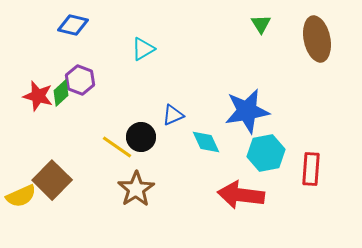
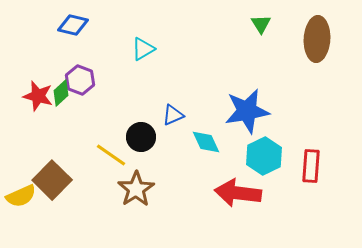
brown ellipse: rotated 15 degrees clockwise
yellow line: moved 6 px left, 8 px down
cyan hexagon: moved 2 px left, 3 px down; rotated 15 degrees counterclockwise
red rectangle: moved 3 px up
red arrow: moved 3 px left, 2 px up
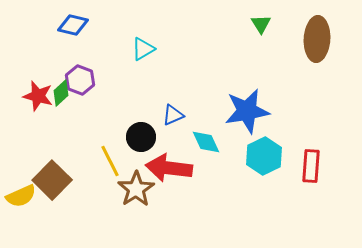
yellow line: moved 1 px left, 6 px down; rotated 28 degrees clockwise
red arrow: moved 69 px left, 25 px up
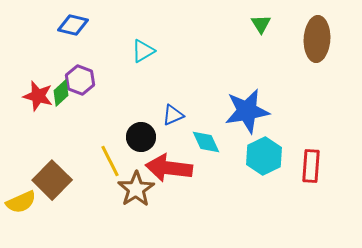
cyan triangle: moved 2 px down
yellow semicircle: moved 6 px down
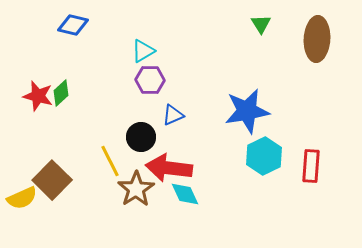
purple hexagon: moved 70 px right; rotated 20 degrees counterclockwise
cyan diamond: moved 21 px left, 52 px down
yellow semicircle: moved 1 px right, 4 px up
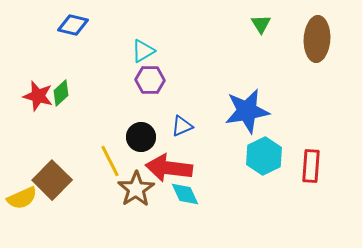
blue triangle: moved 9 px right, 11 px down
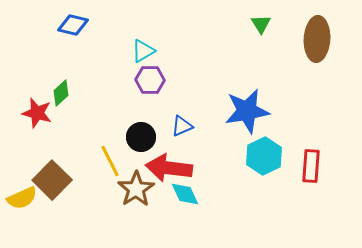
red star: moved 1 px left, 17 px down
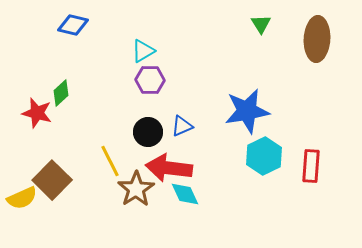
black circle: moved 7 px right, 5 px up
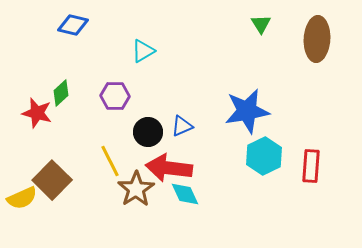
purple hexagon: moved 35 px left, 16 px down
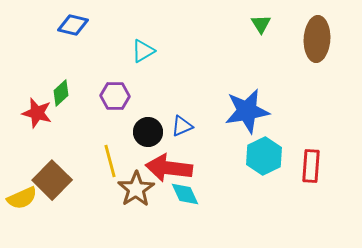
yellow line: rotated 12 degrees clockwise
